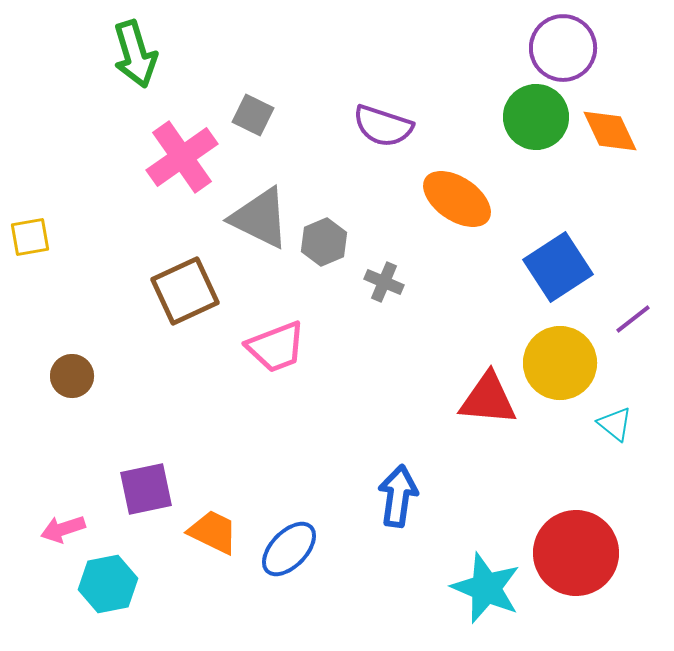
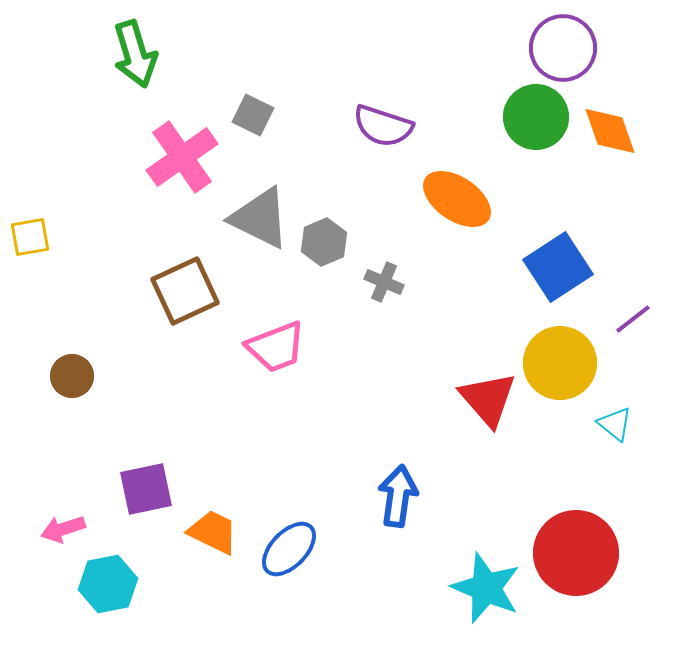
orange diamond: rotated 6 degrees clockwise
red triangle: rotated 44 degrees clockwise
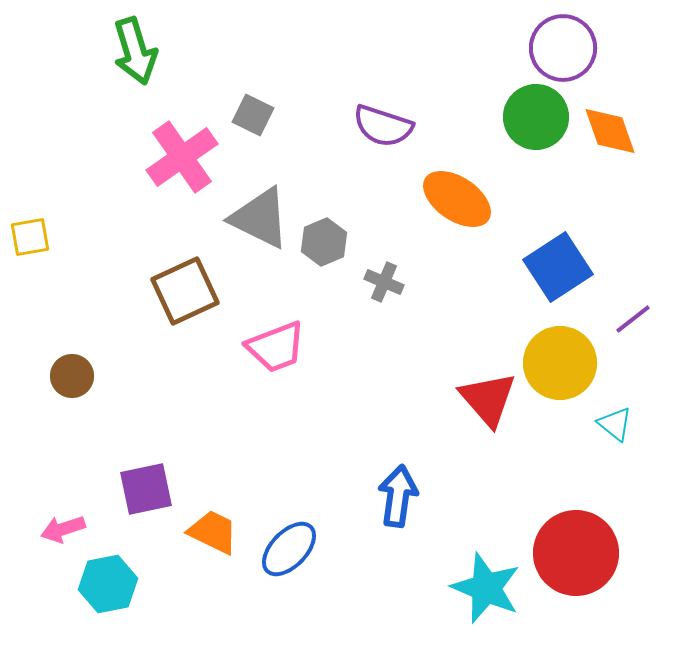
green arrow: moved 3 px up
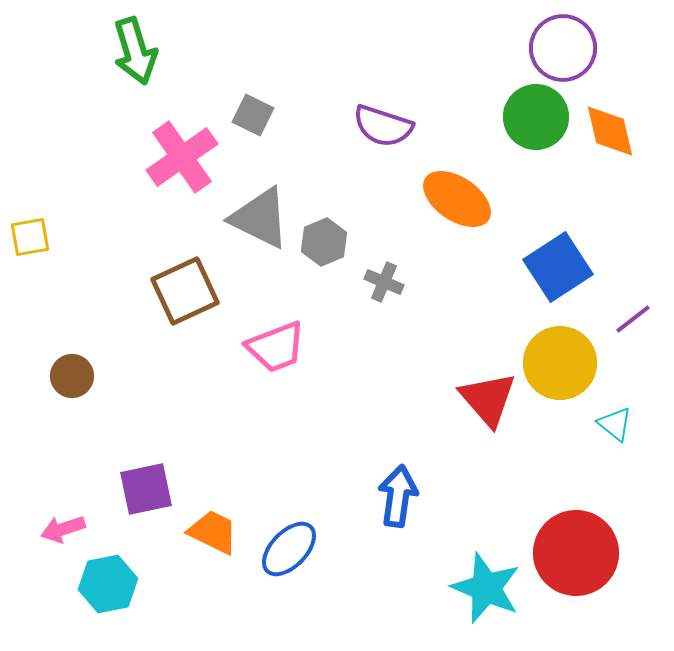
orange diamond: rotated 6 degrees clockwise
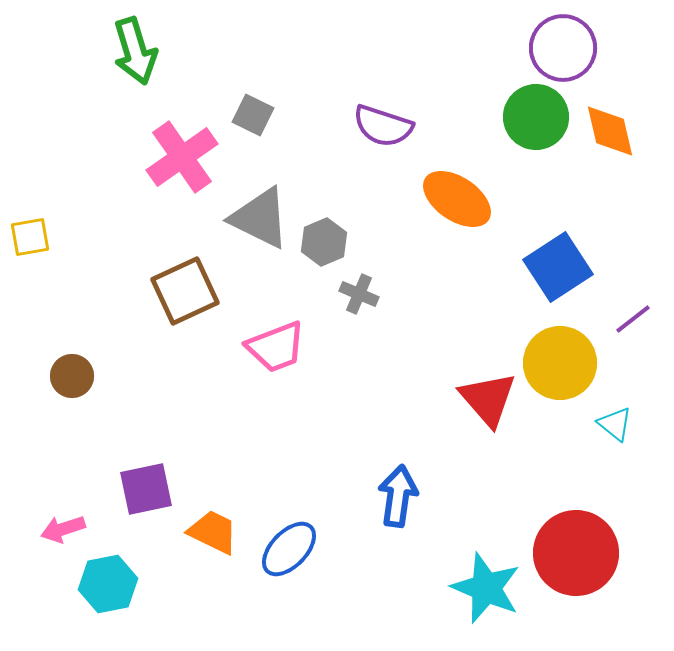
gray cross: moved 25 px left, 12 px down
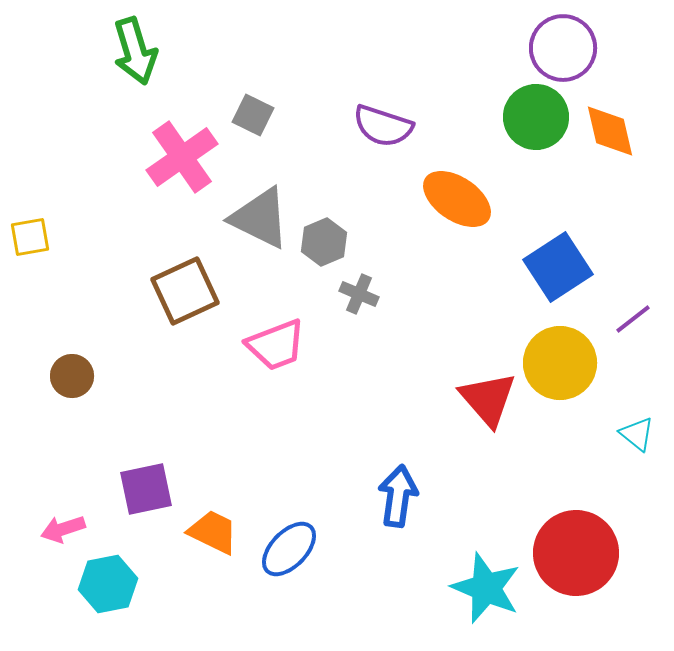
pink trapezoid: moved 2 px up
cyan triangle: moved 22 px right, 10 px down
